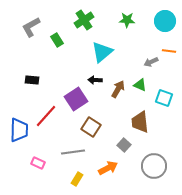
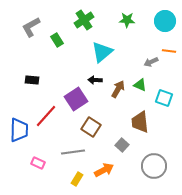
gray square: moved 2 px left
orange arrow: moved 4 px left, 2 px down
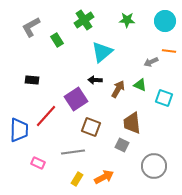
brown trapezoid: moved 8 px left, 1 px down
brown square: rotated 12 degrees counterclockwise
gray square: rotated 16 degrees counterclockwise
orange arrow: moved 7 px down
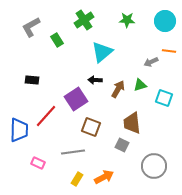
green triangle: rotated 40 degrees counterclockwise
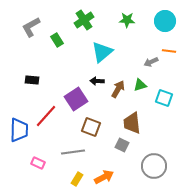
black arrow: moved 2 px right, 1 px down
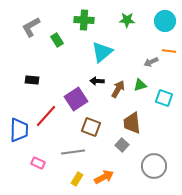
green cross: rotated 36 degrees clockwise
gray square: rotated 16 degrees clockwise
